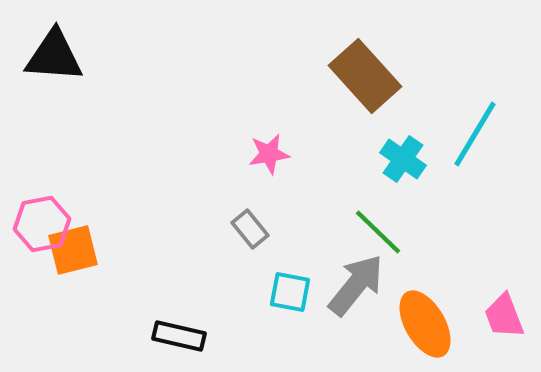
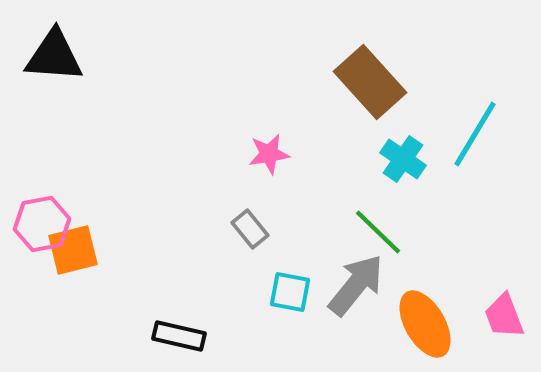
brown rectangle: moved 5 px right, 6 px down
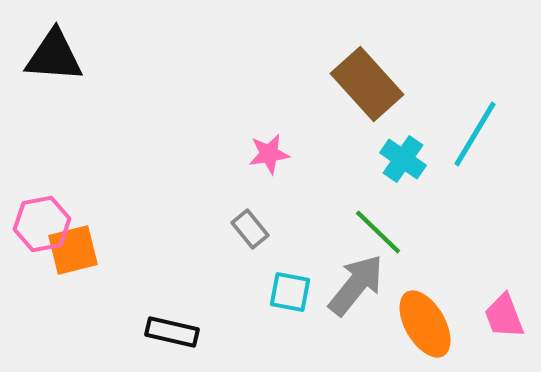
brown rectangle: moved 3 px left, 2 px down
black rectangle: moved 7 px left, 4 px up
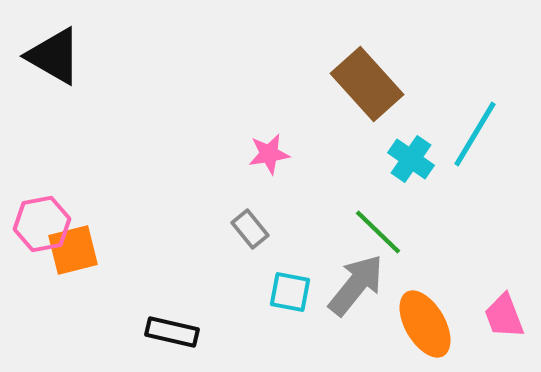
black triangle: rotated 26 degrees clockwise
cyan cross: moved 8 px right
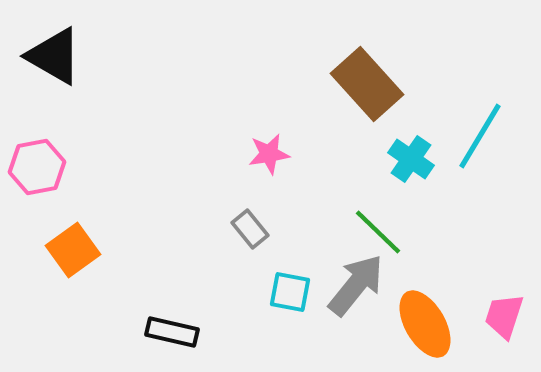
cyan line: moved 5 px right, 2 px down
pink hexagon: moved 5 px left, 57 px up
orange square: rotated 22 degrees counterclockwise
pink trapezoid: rotated 39 degrees clockwise
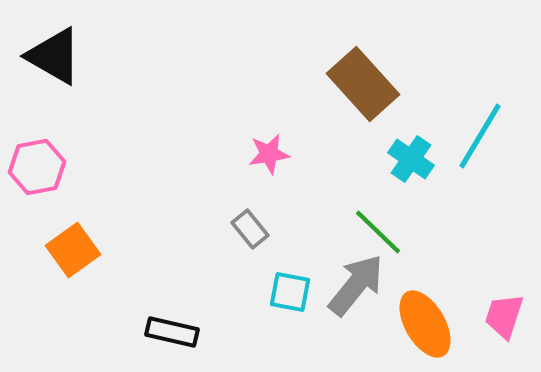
brown rectangle: moved 4 px left
